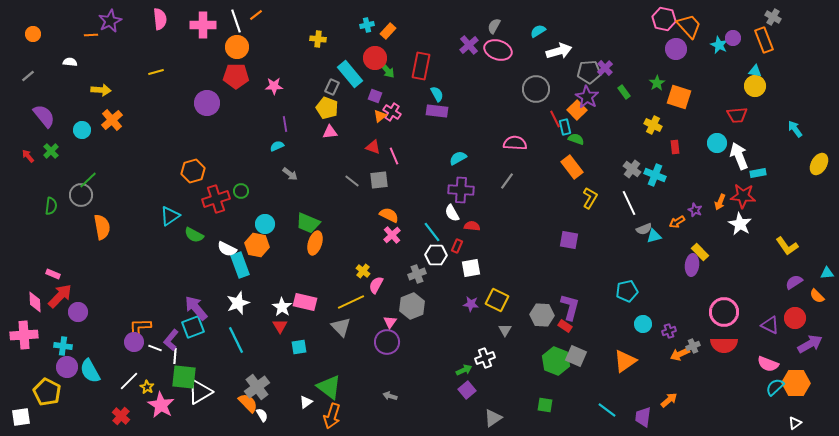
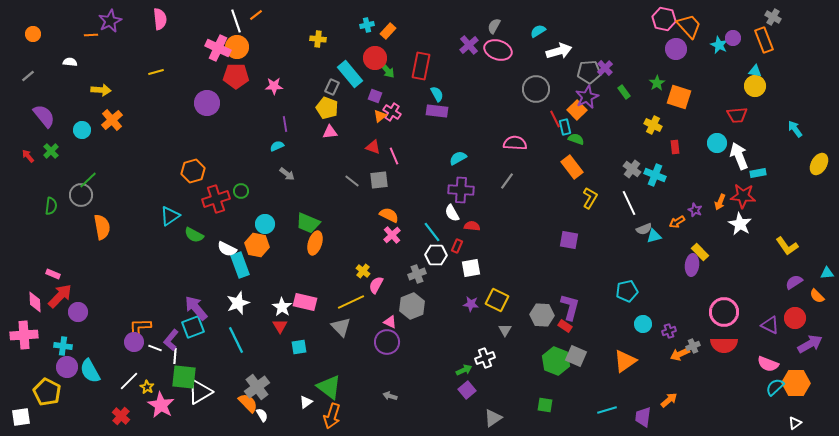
pink cross at (203, 25): moved 15 px right, 23 px down; rotated 25 degrees clockwise
purple star at (587, 97): rotated 15 degrees clockwise
gray arrow at (290, 174): moved 3 px left
pink triangle at (390, 322): rotated 40 degrees counterclockwise
cyan line at (607, 410): rotated 54 degrees counterclockwise
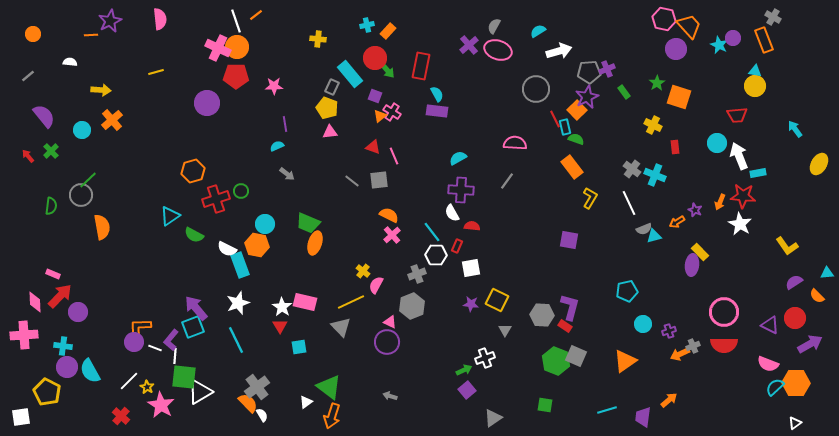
purple cross at (605, 68): moved 2 px right, 1 px down; rotated 21 degrees clockwise
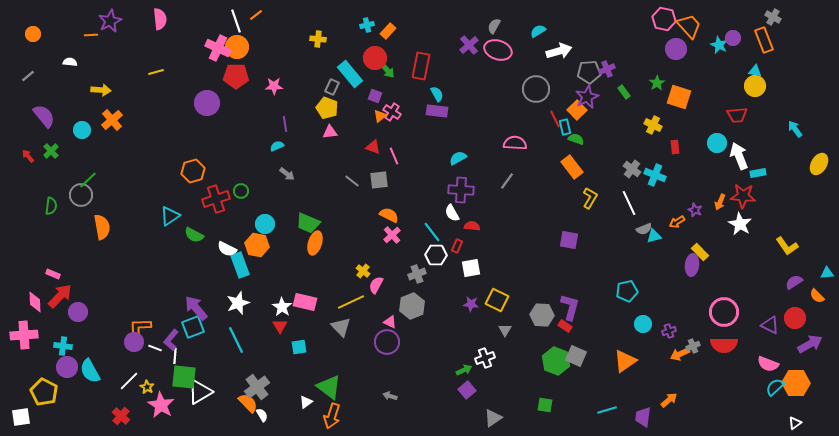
yellow pentagon at (47, 392): moved 3 px left
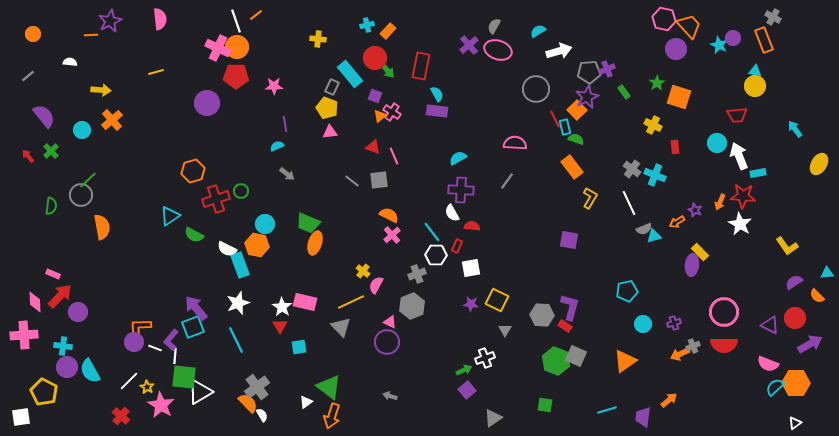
purple cross at (669, 331): moved 5 px right, 8 px up
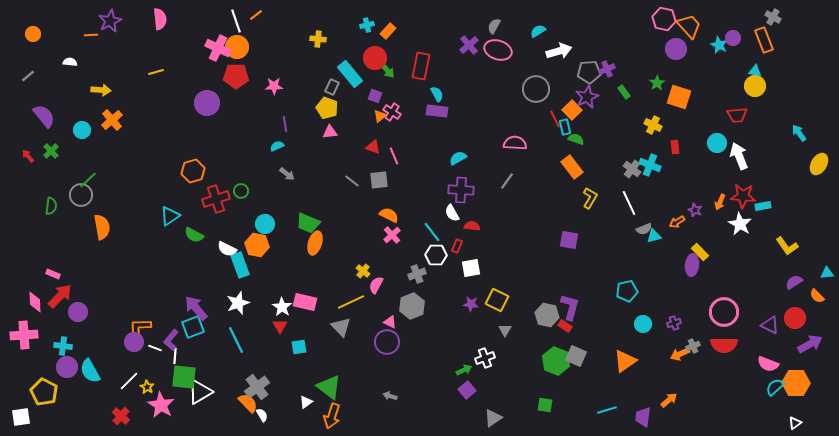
orange square at (577, 110): moved 5 px left
cyan arrow at (795, 129): moved 4 px right, 4 px down
cyan rectangle at (758, 173): moved 5 px right, 33 px down
cyan cross at (655, 175): moved 5 px left, 10 px up
gray hexagon at (542, 315): moved 5 px right; rotated 10 degrees clockwise
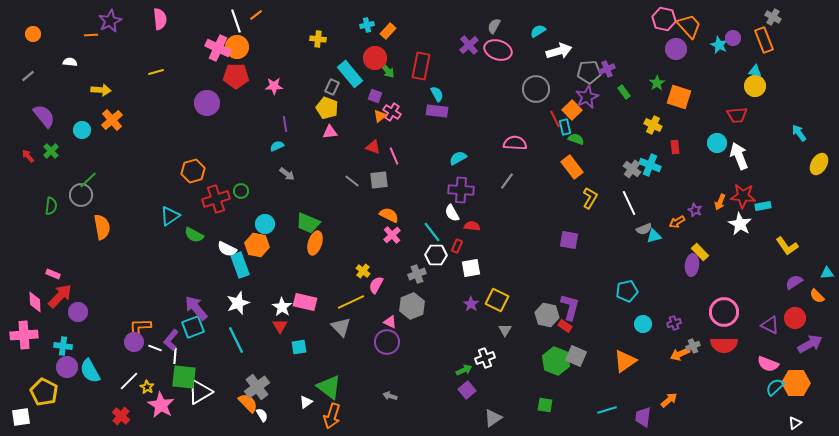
purple star at (471, 304): rotated 28 degrees clockwise
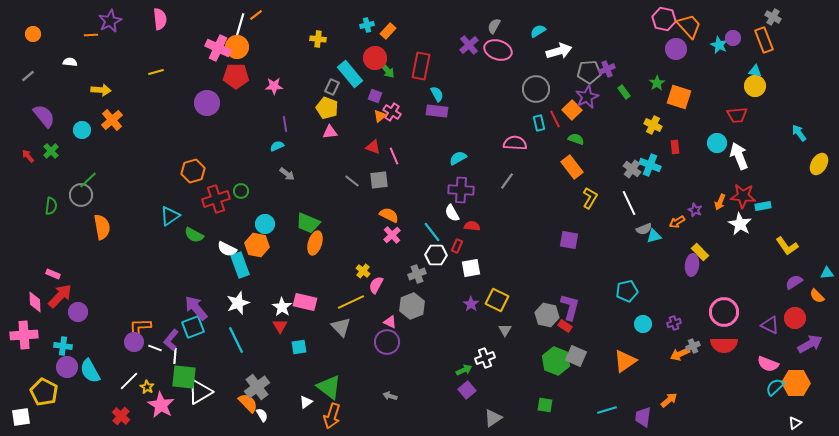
white line at (236, 21): moved 4 px right, 4 px down; rotated 35 degrees clockwise
cyan rectangle at (565, 127): moved 26 px left, 4 px up
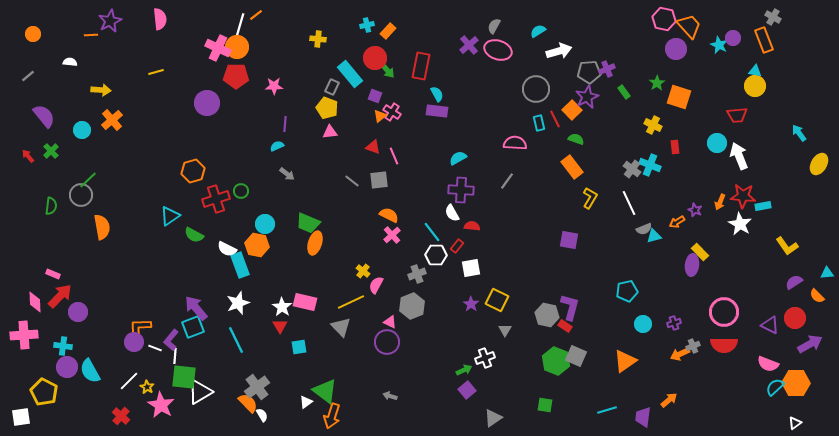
purple line at (285, 124): rotated 14 degrees clockwise
red rectangle at (457, 246): rotated 16 degrees clockwise
green triangle at (329, 387): moved 4 px left, 4 px down
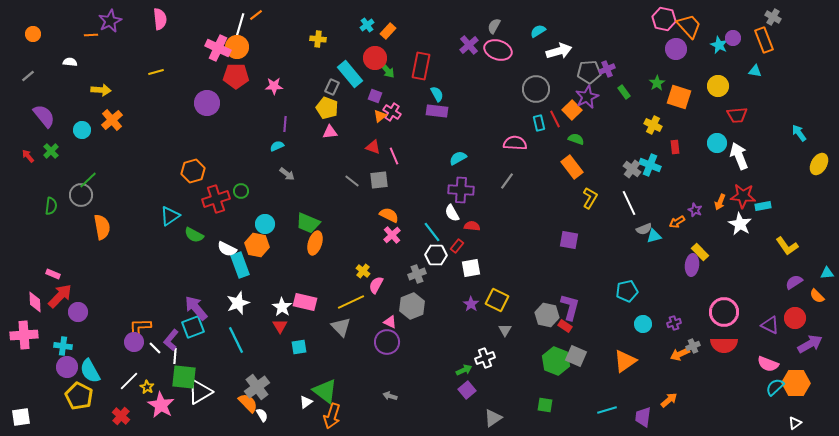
cyan cross at (367, 25): rotated 24 degrees counterclockwise
yellow circle at (755, 86): moved 37 px left
white line at (155, 348): rotated 24 degrees clockwise
yellow pentagon at (44, 392): moved 35 px right, 4 px down
